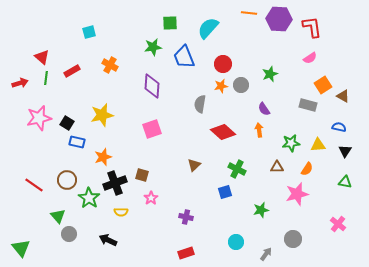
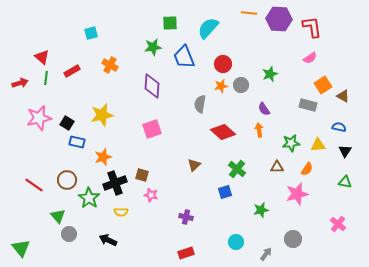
cyan square at (89, 32): moved 2 px right, 1 px down
green cross at (237, 169): rotated 12 degrees clockwise
pink star at (151, 198): moved 3 px up; rotated 24 degrees counterclockwise
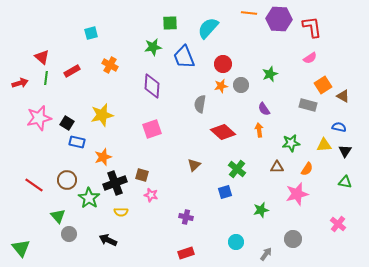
yellow triangle at (318, 145): moved 6 px right
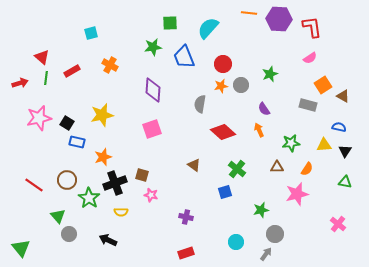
purple diamond at (152, 86): moved 1 px right, 4 px down
orange arrow at (259, 130): rotated 16 degrees counterclockwise
brown triangle at (194, 165): rotated 40 degrees counterclockwise
gray circle at (293, 239): moved 18 px left, 5 px up
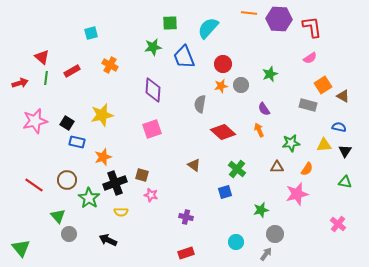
pink star at (39, 118): moved 4 px left, 3 px down
